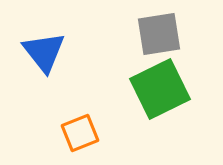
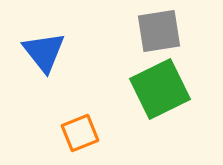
gray square: moved 3 px up
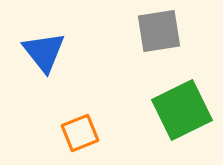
green square: moved 22 px right, 21 px down
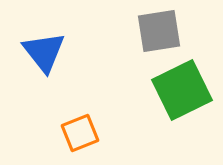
green square: moved 20 px up
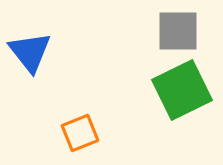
gray square: moved 19 px right; rotated 9 degrees clockwise
blue triangle: moved 14 px left
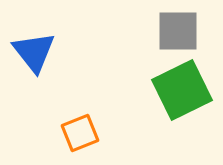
blue triangle: moved 4 px right
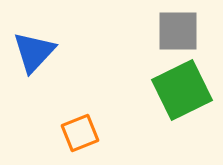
blue triangle: rotated 21 degrees clockwise
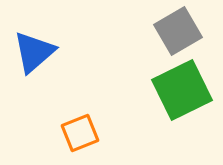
gray square: rotated 30 degrees counterclockwise
blue triangle: rotated 6 degrees clockwise
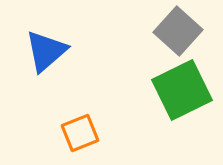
gray square: rotated 18 degrees counterclockwise
blue triangle: moved 12 px right, 1 px up
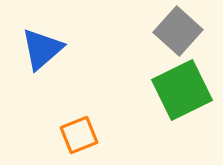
blue triangle: moved 4 px left, 2 px up
orange square: moved 1 px left, 2 px down
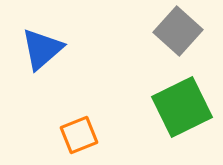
green square: moved 17 px down
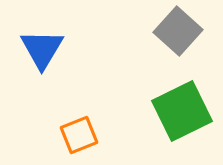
blue triangle: rotated 18 degrees counterclockwise
green square: moved 4 px down
